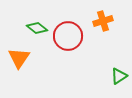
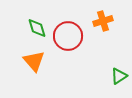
green diamond: rotated 35 degrees clockwise
orange triangle: moved 15 px right, 3 px down; rotated 15 degrees counterclockwise
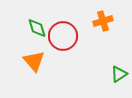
red circle: moved 5 px left
green triangle: moved 2 px up
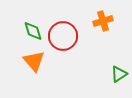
green diamond: moved 4 px left, 3 px down
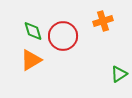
orange triangle: moved 3 px left, 1 px up; rotated 40 degrees clockwise
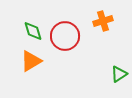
red circle: moved 2 px right
orange triangle: moved 1 px down
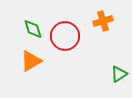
green diamond: moved 2 px up
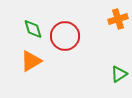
orange cross: moved 15 px right, 2 px up
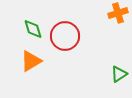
orange cross: moved 6 px up
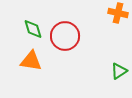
orange cross: rotated 30 degrees clockwise
orange triangle: rotated 40 degrees clockwise
green triangle: moved 3 px up
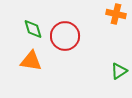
orange cross: moved 2 px left, 1 px down
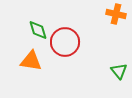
green diamond: moved 5 px right, 1 px down
red circle: moved 6 px down
green triangle: rotated 36 degrees counterclockwise
